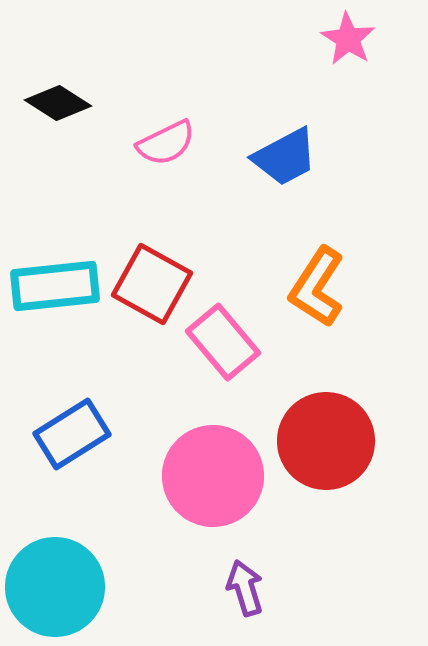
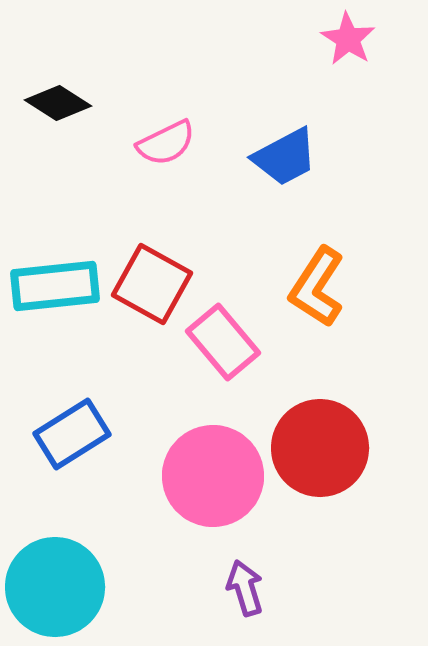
red circle: moved 6 px left, 7 px down
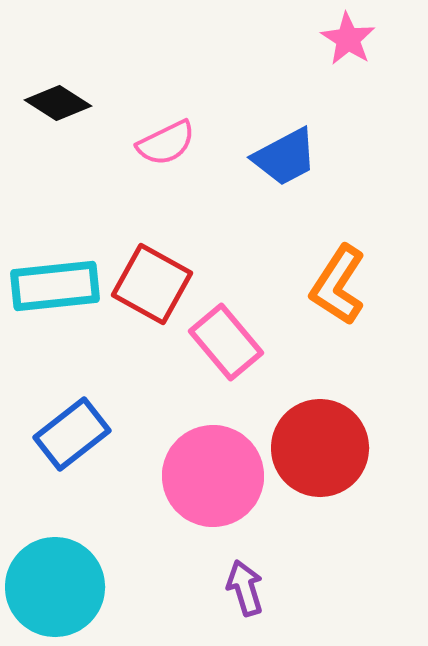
orange L-shape: moved 21 px right, 2 px up
pink rectangle: moved 3 px right
blue rectangle: rotated 6 degrees counterclockwise
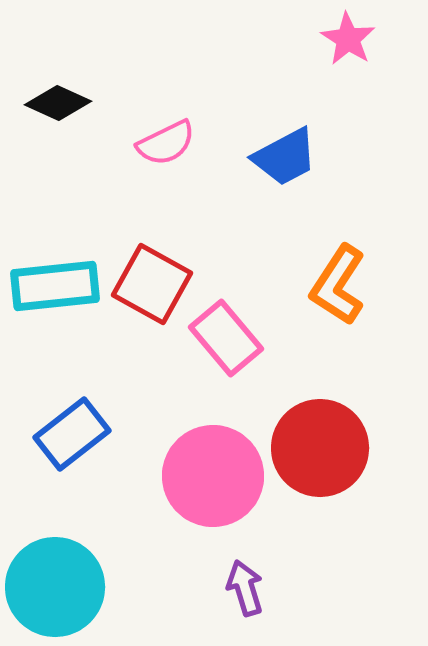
black diamond: rotated 8 degrees counterclockwise
pink rectangle: moved 4 px up
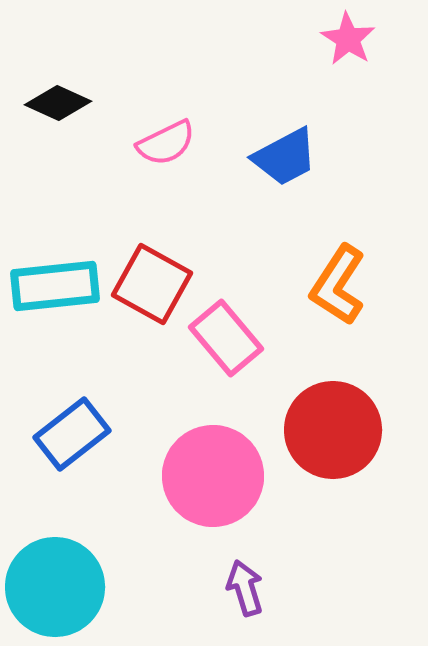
red circle: moved 13 px right, 18 px up
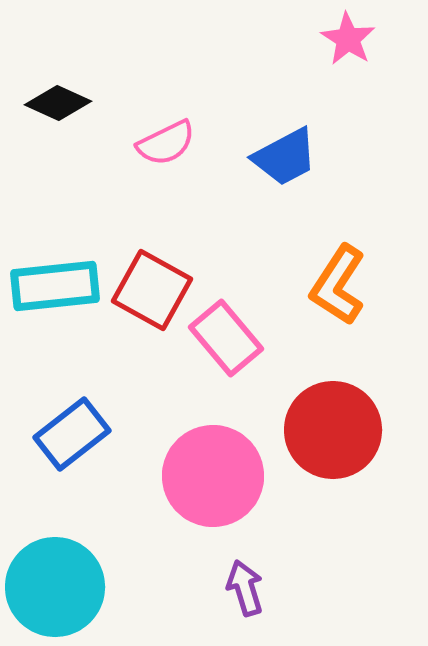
red square: moved 6 px down
